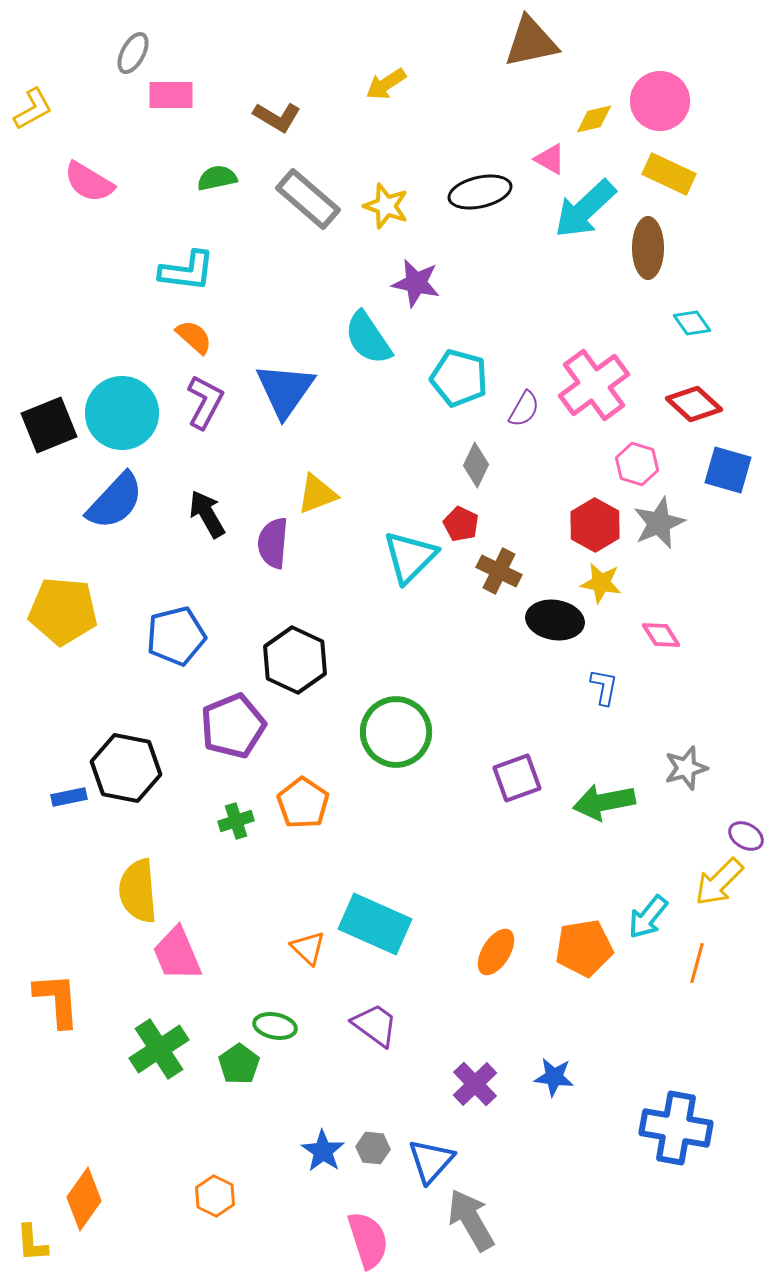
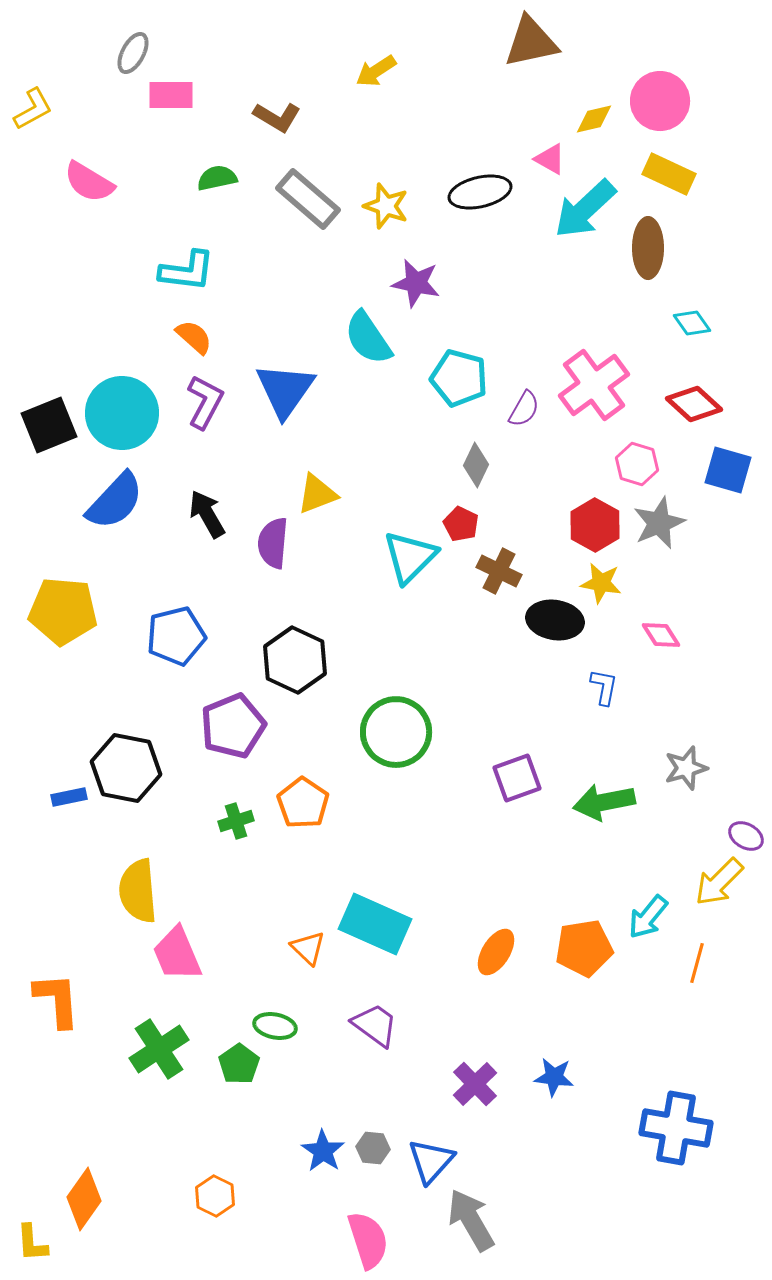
yellow arrow at (386, 84): moved 10 px left, 13 px up
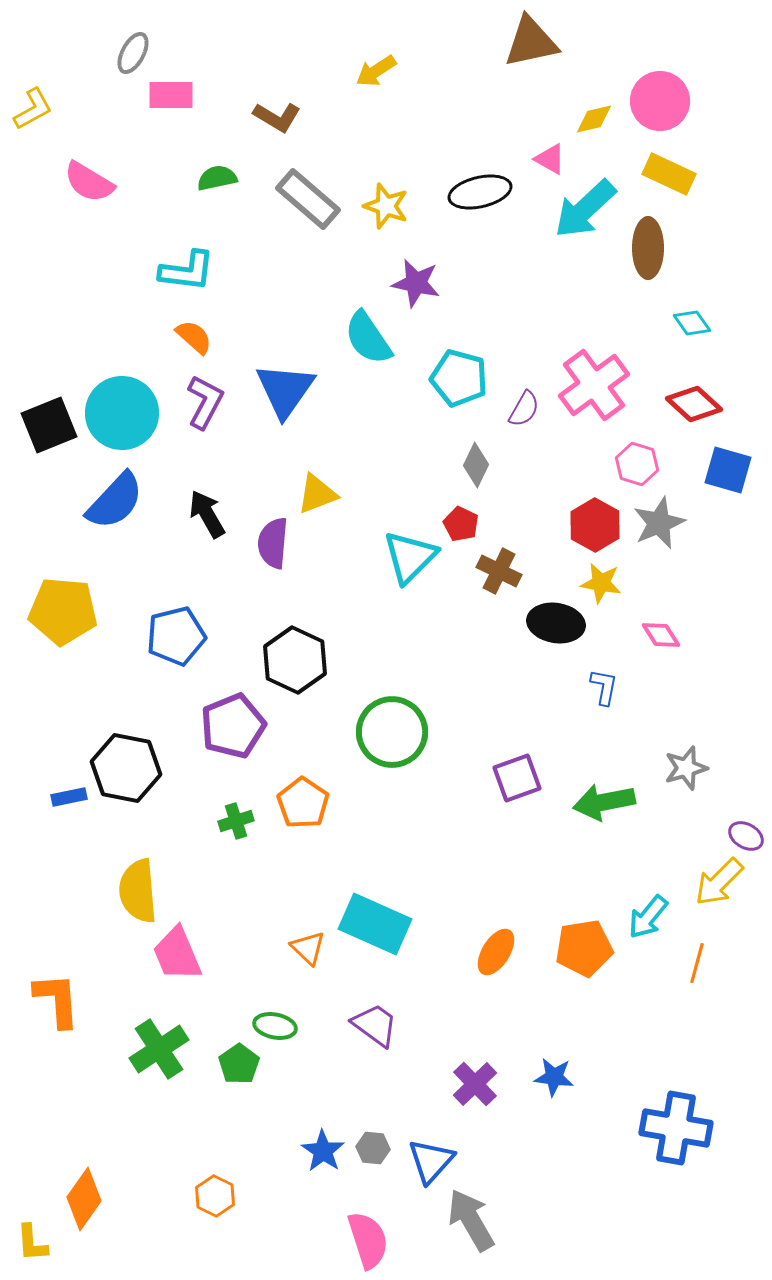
black ellipse at (555, 620): moved 1 px right, 3 px down
green circle at (396, 732): moved 4 px left
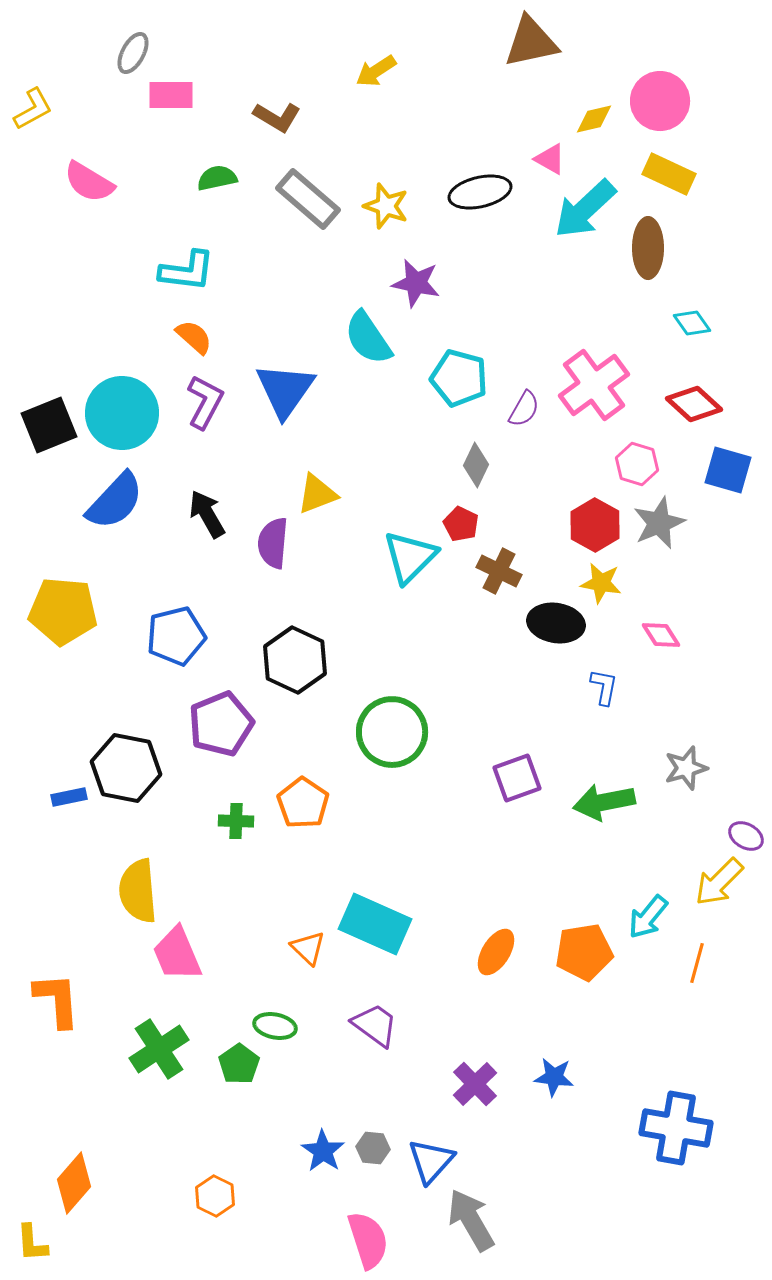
purple pentagon at (233, 726): moved 12 px left, 2 px up
green cross at (236, 821): rotated 20 degrees clockwise
orange pentagon at (584, 948): moved 4 px down
orange diamond at (84, 1199): moved 10 px left, 16 px up; rotated 6 degrees clockwise
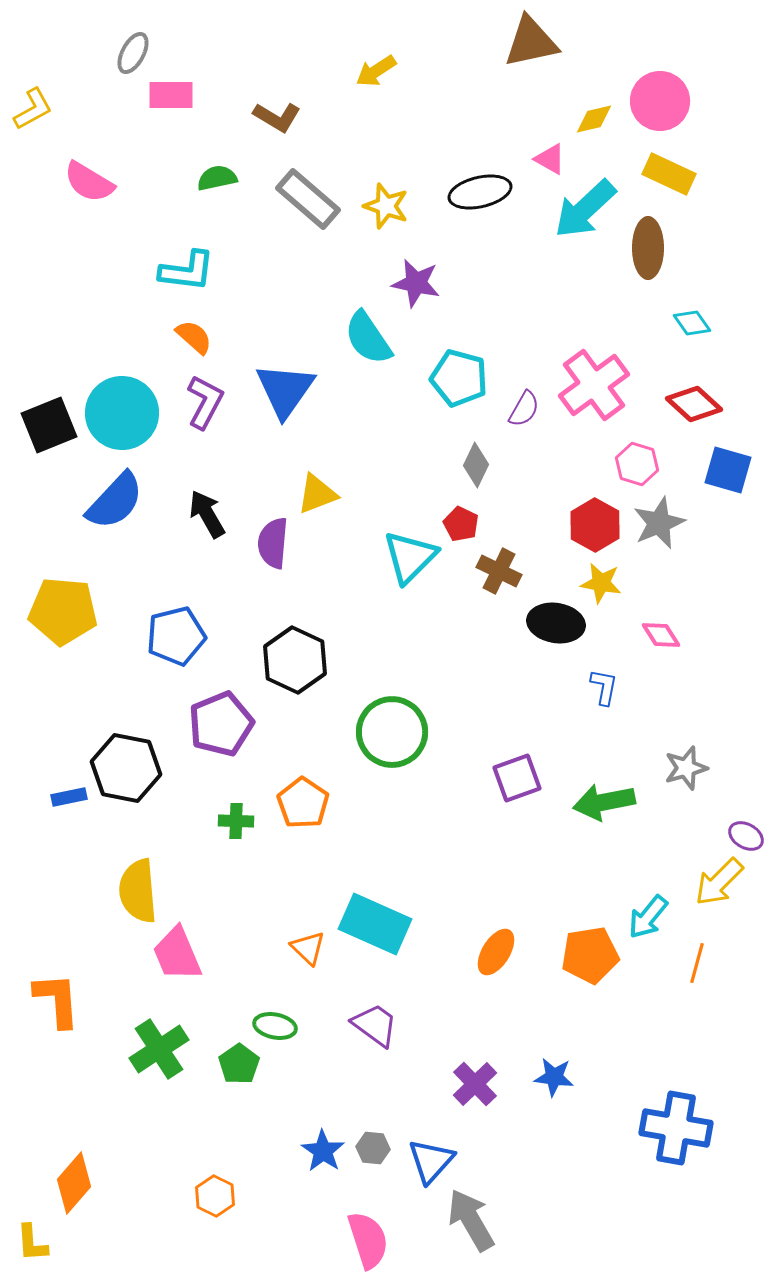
orange pentagon at (584, 952): moved 6 px right, 3 px down
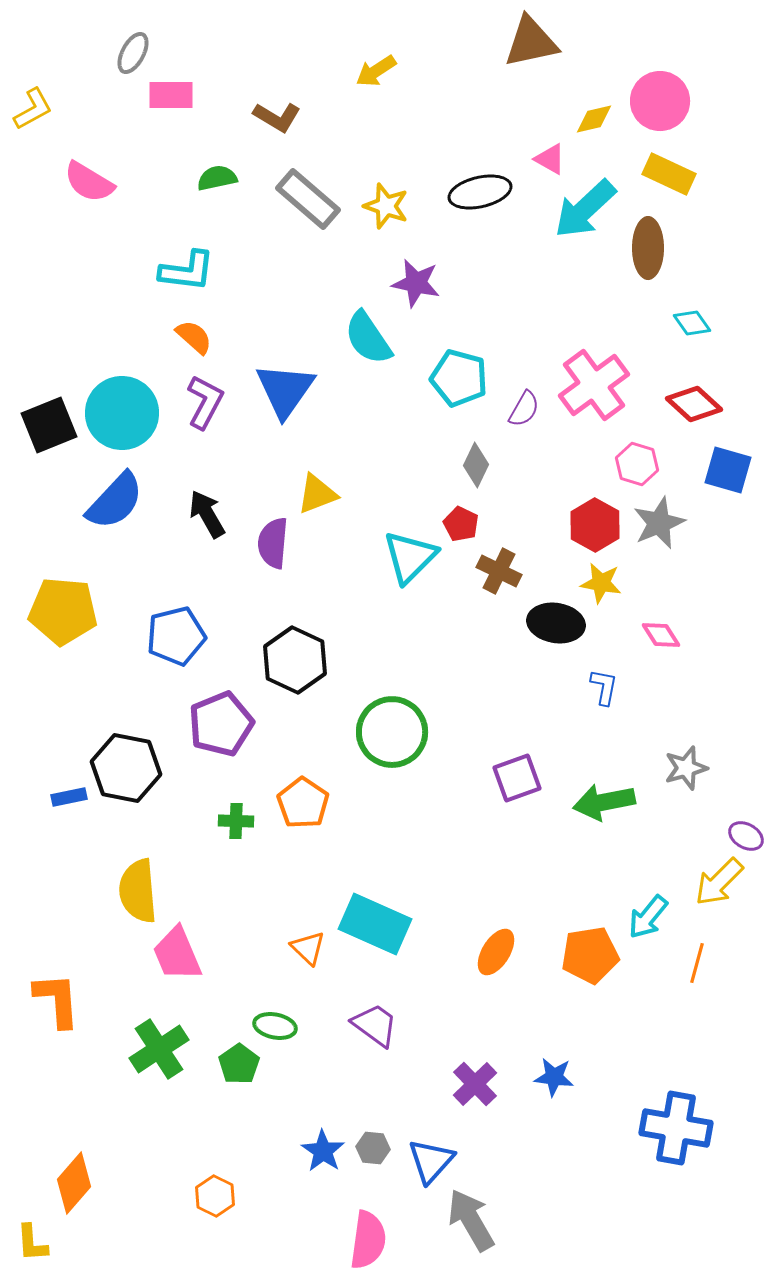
pink semicircle at (368, 1240): rotated 26 degrees clockwise
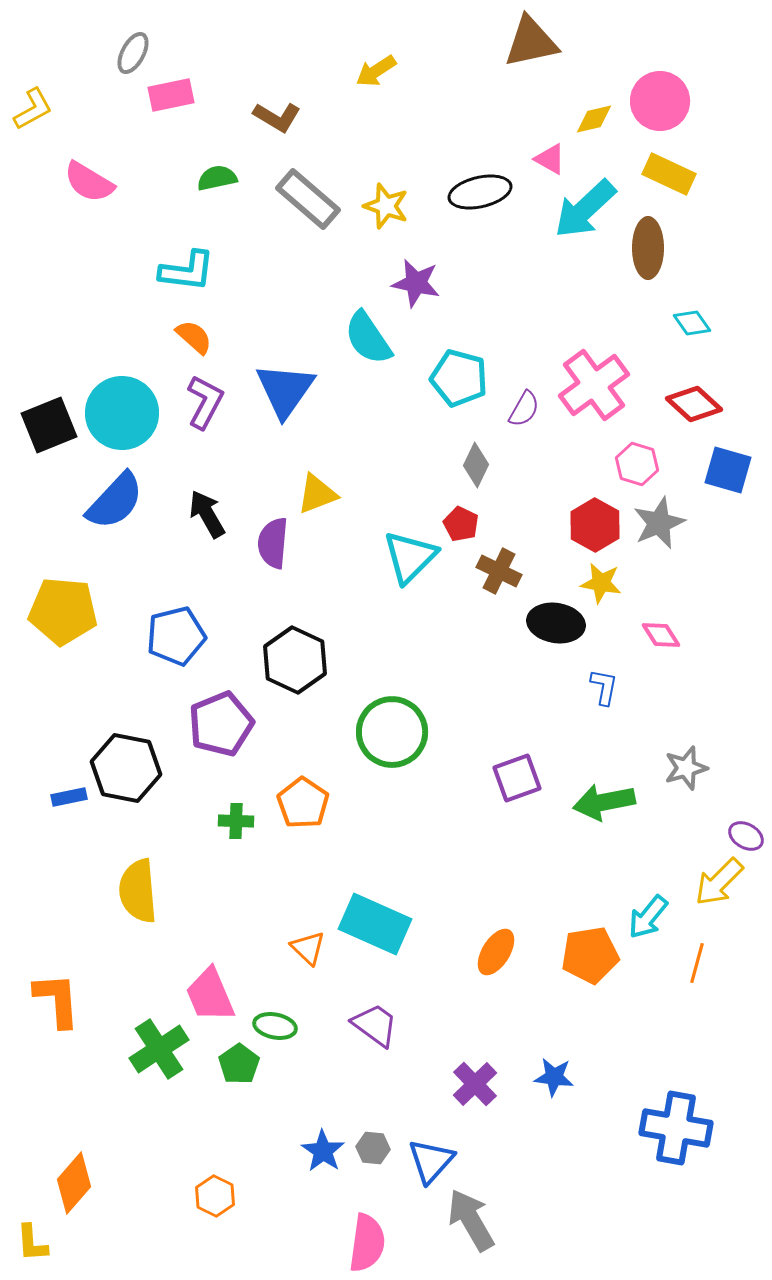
pink rectangle at (171, 95): rotated 12 degrees counterclockwise
pink trapezoid at (177, 954): moved 33 px right, 41 px down
pink semicircle at (368, 1240): moved 1 px left, 3 px down
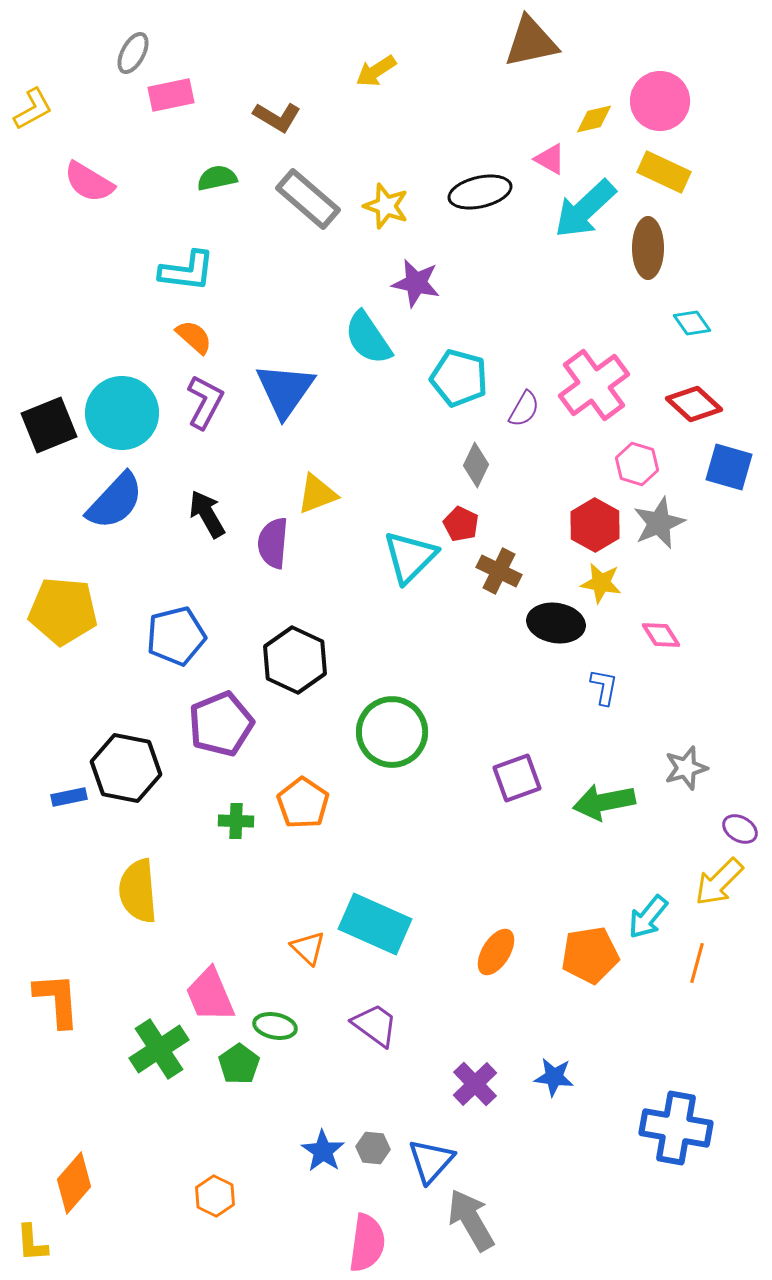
yellow rectangle at (669, 174): moved 5 px left, 2 px up
blue square at (728, 470): moved 1 px right, 3 px up
purple ellipse at (746, 836): moved 6 px left, 7 px up
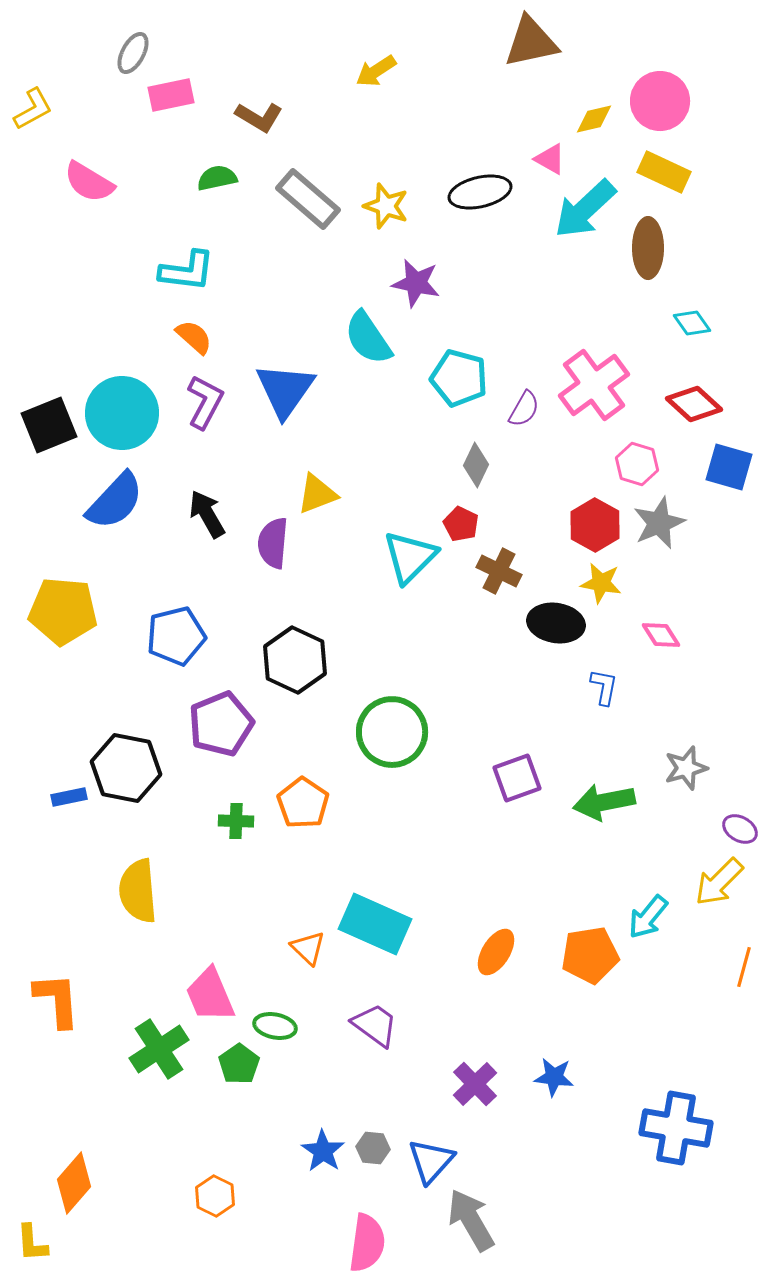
brown L-shape at (277, 117): moved 18 px left
orange line at (697, 963): moved 47 px right, 4 px down
